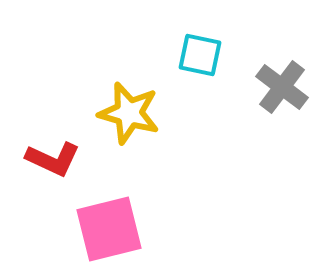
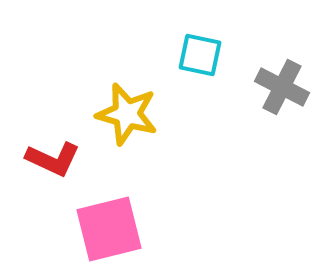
gray cross: rotated 10 degrees counterclockwise
yellow star: moved 2 px left, 1 px down
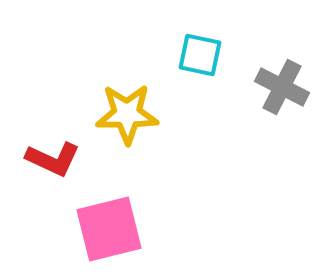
yellow star: rotated 16 degrees counterclockwise
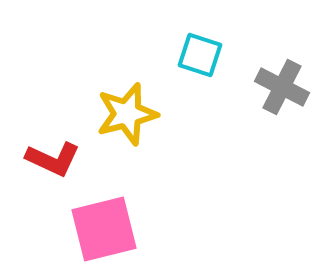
cyan square: rotated 6 degrees clockwise
yellow star: rotated 14 degrees counterclockwise
pink square: moved 5 px left
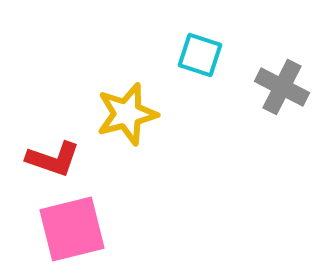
red L-shape: rotated 6 degrees counterclockwise
pink square: moved 32 px left
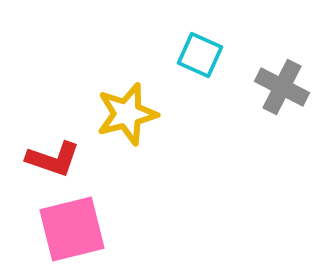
cyan square: rotated 6 degrees clockwise
